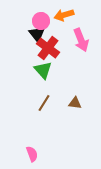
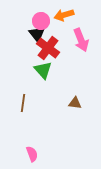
brown line: moved 21 px left; rotated 24 degrees counterclockwise
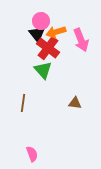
orange arrow: moved 8 px left, 17 px down
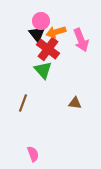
red cross: moved 1 px down
brown line: rotated 12 degrees clockwise
pink semicircle: moved 1 px right
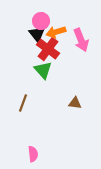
pink semicircle: rotated 14 degrees clockwise
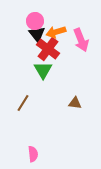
pink circle: moved 6 px left
green triangle: rotated 12 degrees clockwise
brown line: rotated 12 degrees clockwise
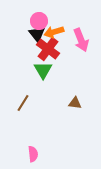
pink circle: moved 4 px right
orange arrow: moved 2 px left
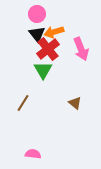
pink circle: moved 2 px left, 7 px up
pink arrow: moved 9 px down
red cross: rotated 15 degrees clockwise
brown triangle: rotated 32 degrees clockwise
pink semicircle: rotated 77 degrees counterclockwise
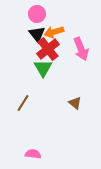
green triangle: moved 2 px up
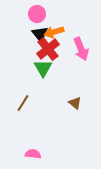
black triangle: moved 3 px right
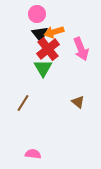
brown triangle: moved 3 px right, 1 px up
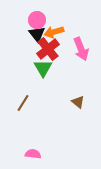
pink circle: moved 6 px down
black triangle: moved 3 px left
